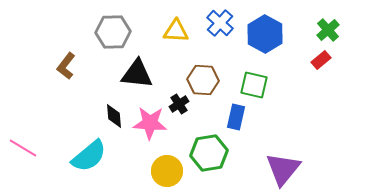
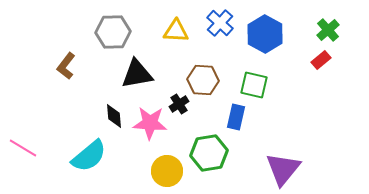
black triangle: rotated 16 degrees counterclockwise
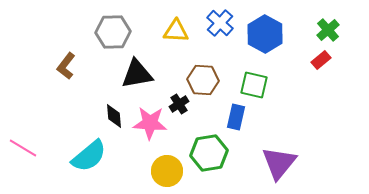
purple triangle: moved 4 px left, 6 px up
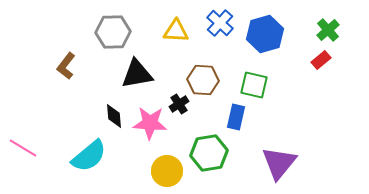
blue hexagon: rotated 15 degrees clockwise
